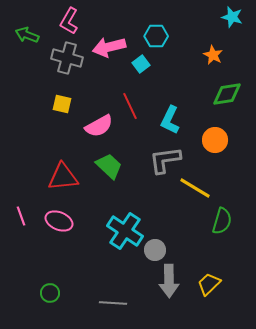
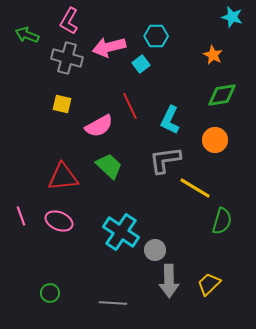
green diamond: moved 5 px left, 1 px down
cyan cross: moved 4 px left, 1 px down
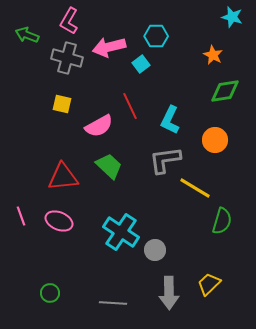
green diamond: moved 3 px right, 4 px up
gray arrow: moved 12 px down
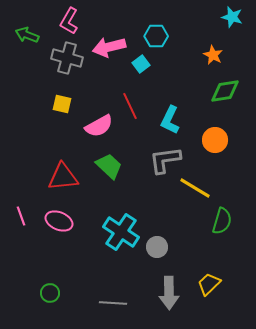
gray circle: moved 2 px right, 3 px up
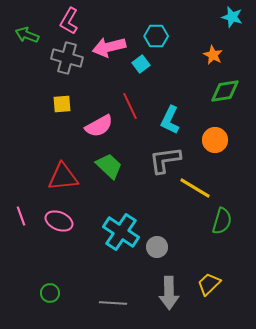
yellow square: rotated 18 degrees counterclockwise
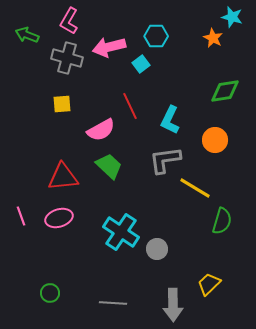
orange star: moved 17 px up
pink semicircle: moved 2 px right, 4 px down
pink ellipse: moved 3 px up; rotated 40 degrees counterclockwise
gray circle: moved 2 px down
gray arrow: moved 4 px right, 12 px down
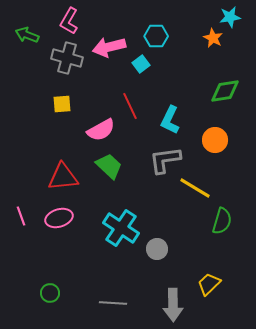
cyan star: moved 2 px left; rotated 25 degrees counterclockwise
cyan cross: moved 4 px up
